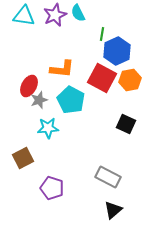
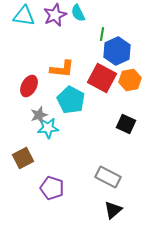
gray star: moved 15 px down
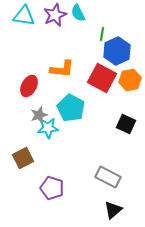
cyan pentagon: moved 8 px down
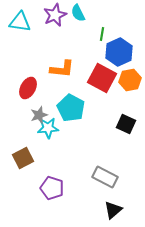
cyan triangle: moved 4 px left, 6 px down
blue hexagon: moved 2 px right, 1 px down
red ellipse: moved 1 px left, 2 px down
gray rectangle: moved 3 px left
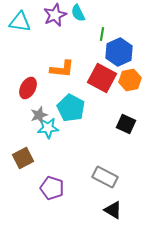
black triangle: rotated 48 degrees counterclockwise
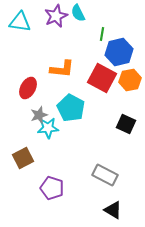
purple star: moved 1 px right, 1 px down
blue hexagon: rotated 12 degrees clockwise
gray rectangle: moved 2 px up
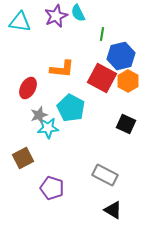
blue hexagon: moved 2 px right, 4 px down
orange hexagon: moved 2 px left, 1 px down; rotated 20 degrees counterclockwise
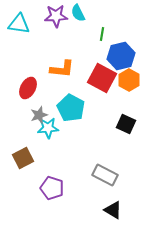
purple star: rotated 20 degrees clockwise
cyan triangle: moved 1 px left, 2 px down
orange hexagon: moved 1 px right, 1 px up
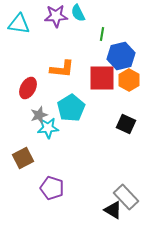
red square: rotated 28 degrees counterclockwise
cyan pentagon: rotated 12 degrees clockwise
gray rectangle: moved 21 px right, 22 px down; rotated 20 degrees clockwise
